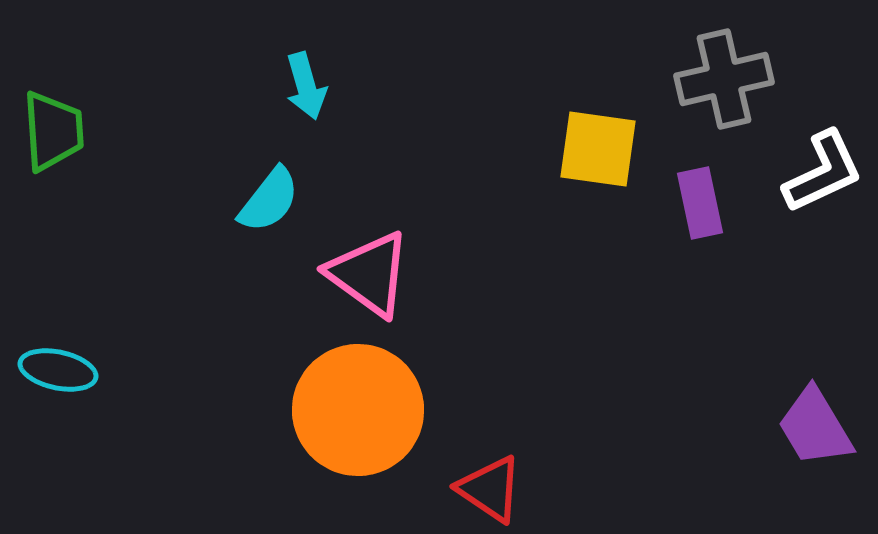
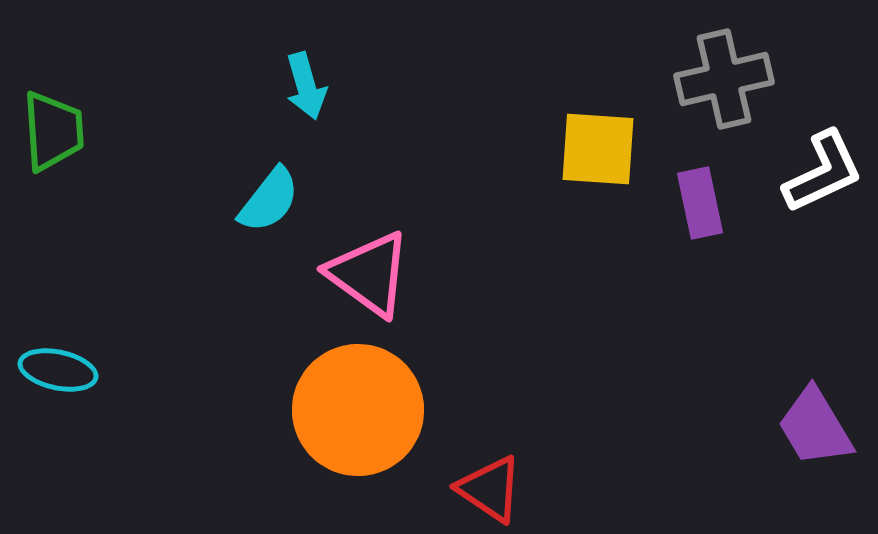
yellow square: rotated 4 degrees counterclockwise
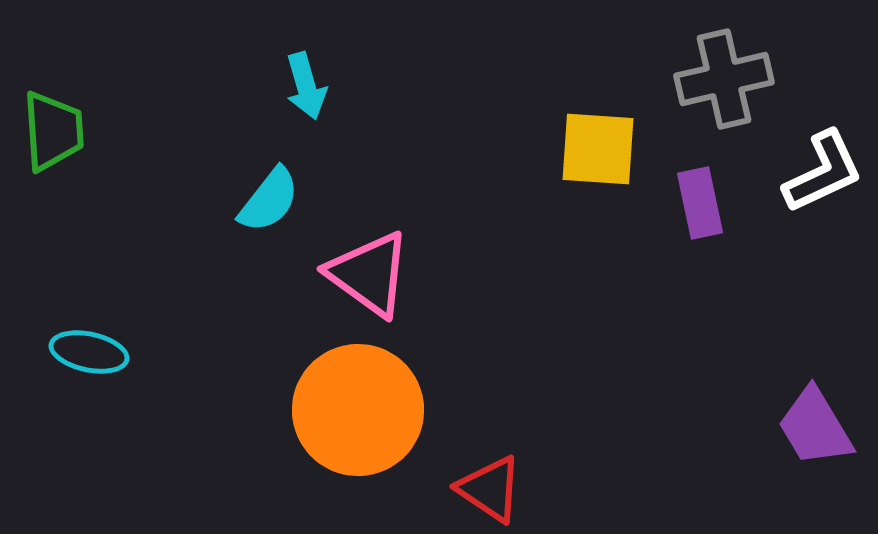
cyan ellipse: moved 31 px right, 18 px up
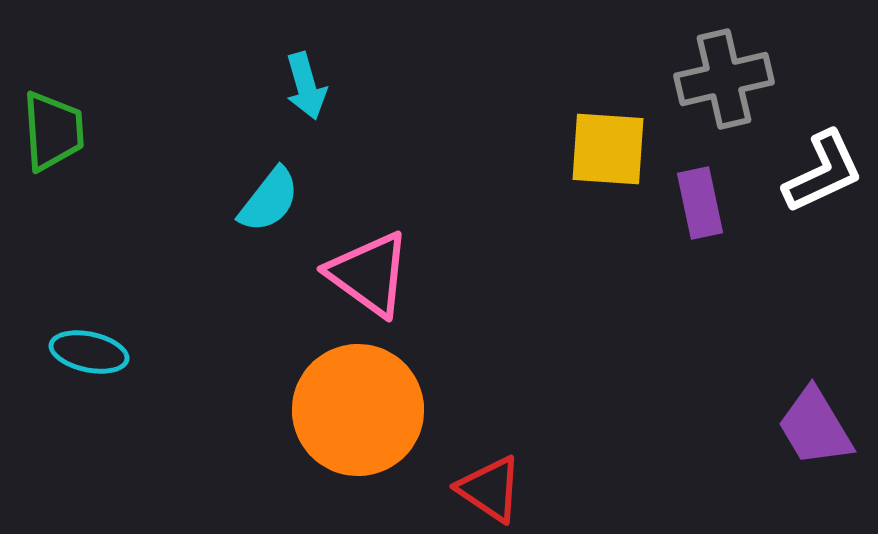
yellow square: moved 10 px right
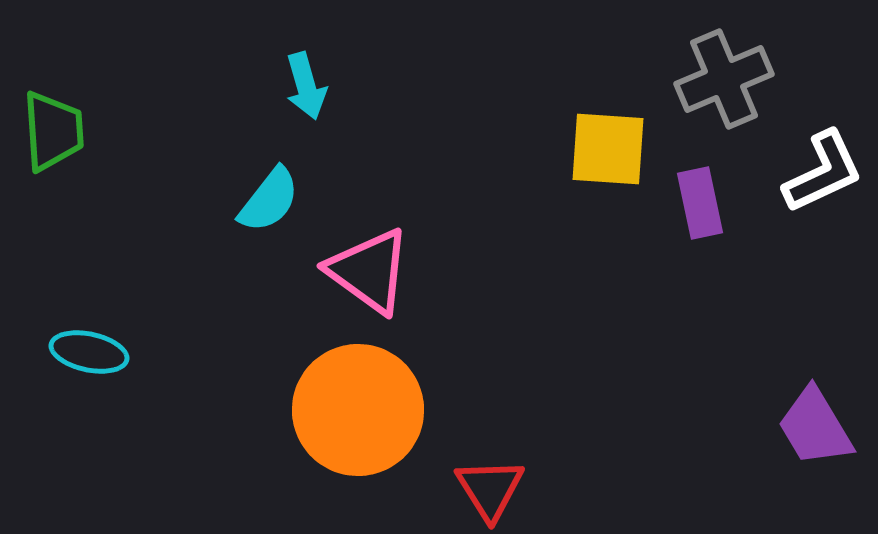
gray cross: rotated 10 degrees counterclockwise
pink triangle: moved 3 px up
red triangle: rotated 24 degrees clockwise
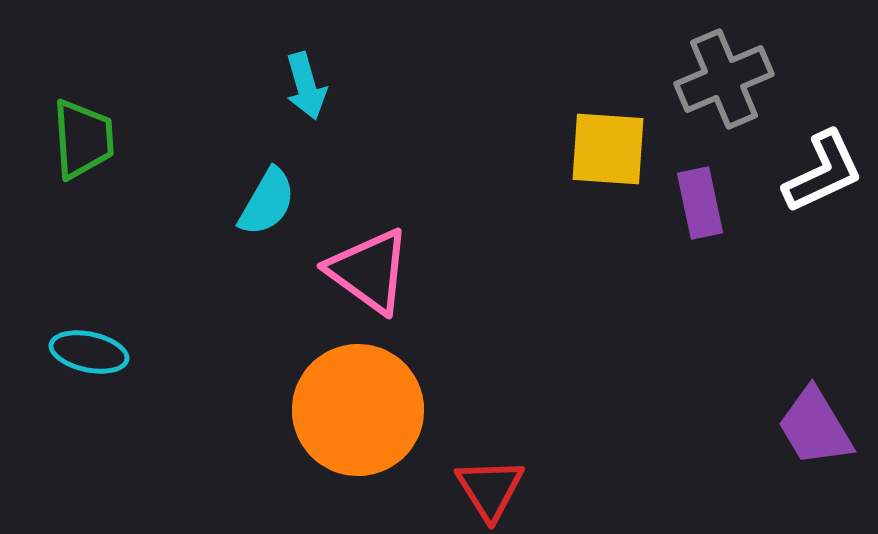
green trapezoid: moved 30 px right, 8 px down
cyan semicircle: moved 2 px left, 2 px down; rotated 8 degrees counterclockwise
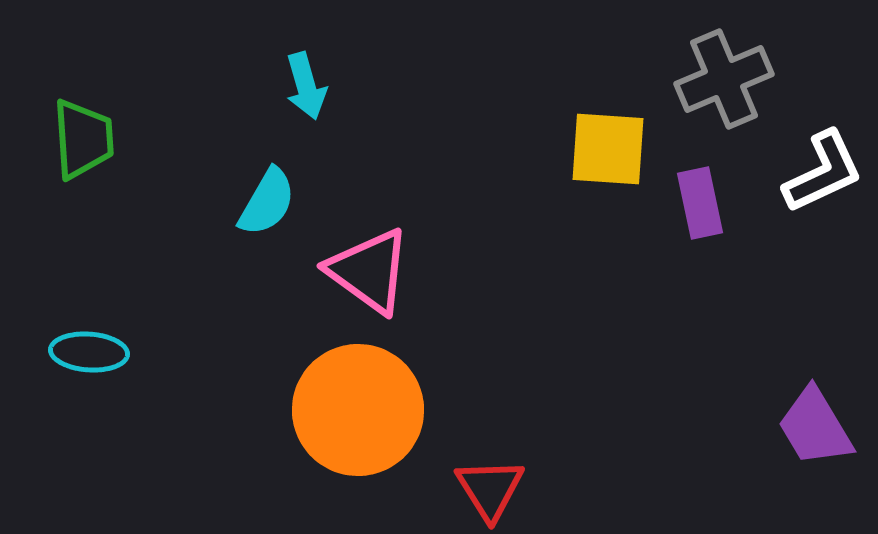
cyan ellipse: rotated 8 degrees counterclockwise
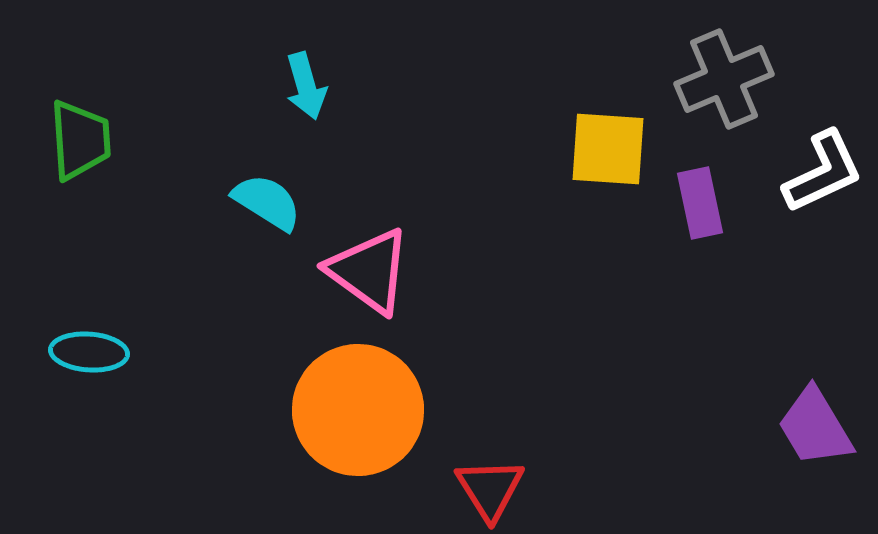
green trapezoid: moved 3 px left, 1 px down
cyan semicircle: rotated 88 degrees counterclockwise
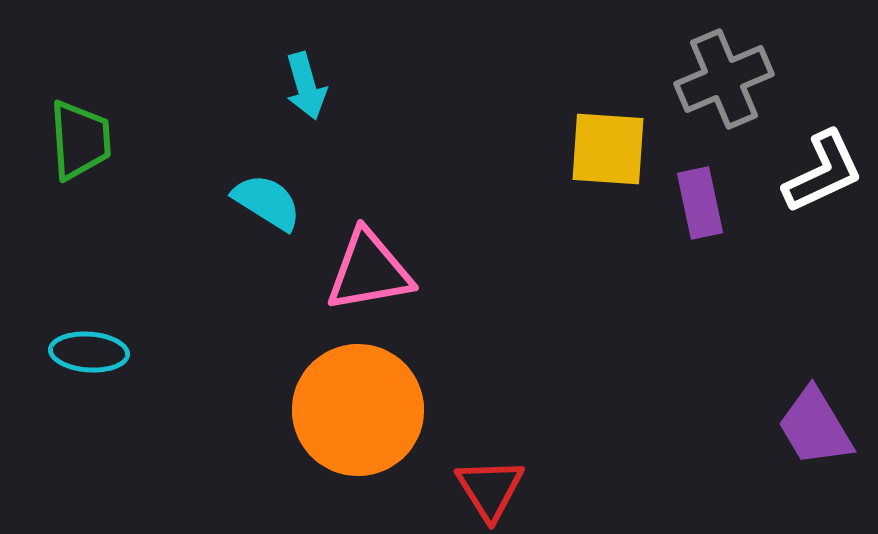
pink triangle: rotated 46 degrees counterclockwise
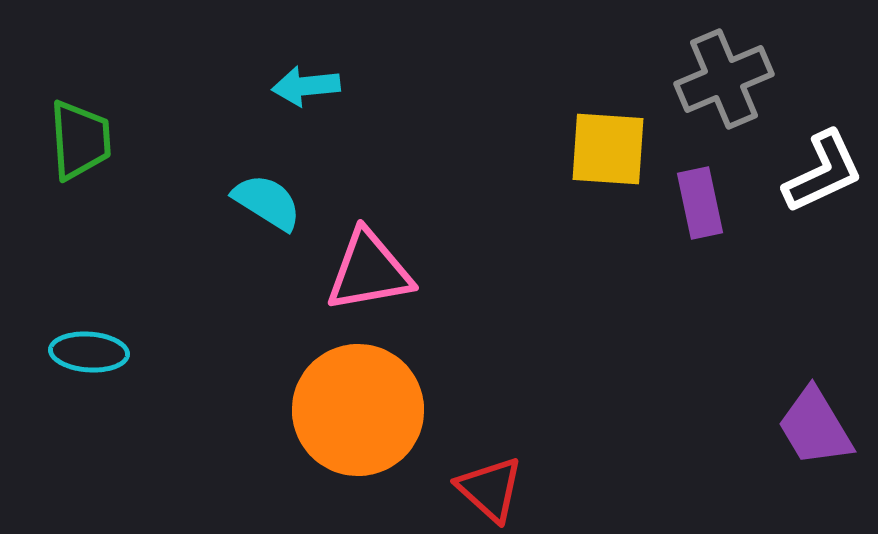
cyan arrow: rotated 100 degrees clockwise
red triangle: rotated 16 degrees counterclockwise
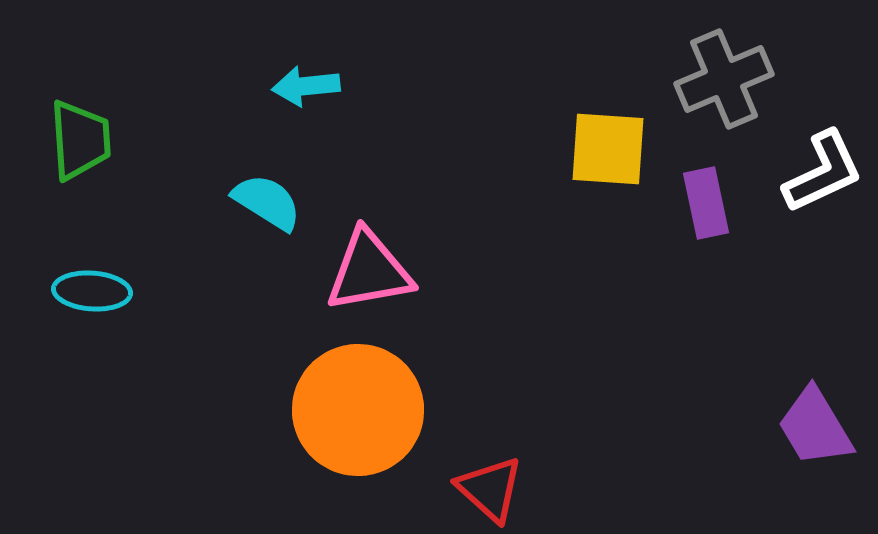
purple rectangle: moved 6 px right
cyan ellipse: moved 3 px right, 61 px up
